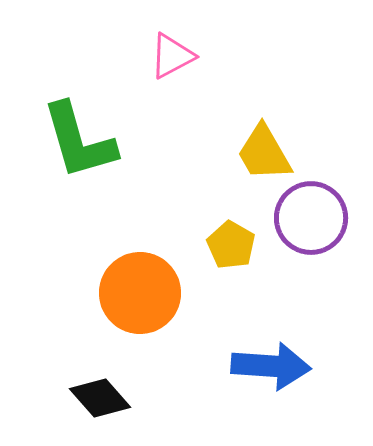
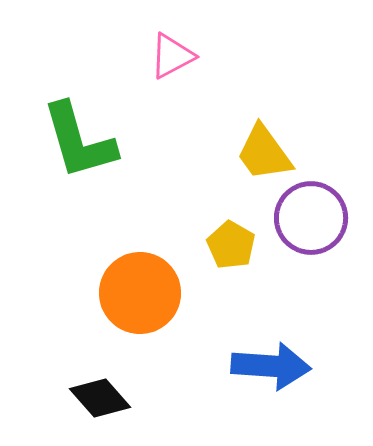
yellow trapezoid: rotated 6 degrees counterclockwise
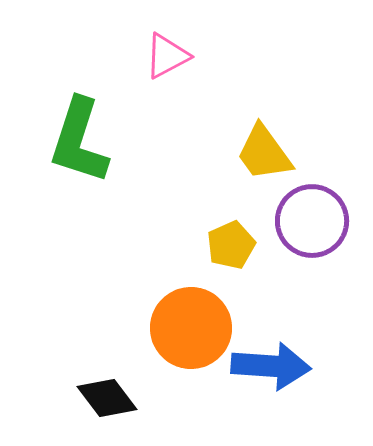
pink triangle: moved 5 px left
green L-shape: rotated 34 degrees clockwise
purple circle: moved 1 px right, 3 px down
yellow pentagon: rotated 18 degrees clockwise
orange circle: moved 51 px right, 35 px down
black diamond: moved 7 px right; rotated 4 degrees clockwise
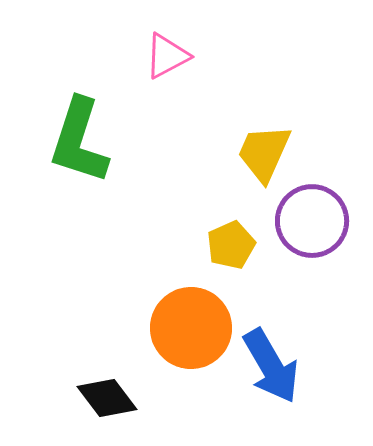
yellow trapezoid: rotated 60 degrees clockwise
blue arrow: rotated 56 degrees clockwise
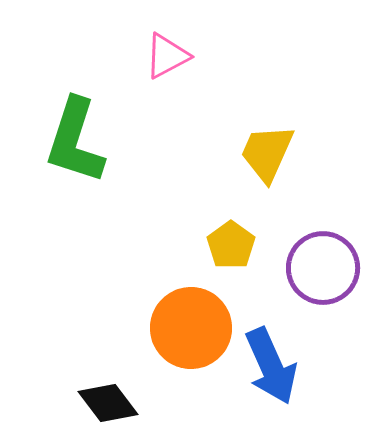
green L-shape: moved 4 px left
yellow trapezoid: moved 3 px right
purple circle: moved 11 px right, 47 px down
yellow pentagon: rotated 12 degrees counterclockwise
blue arrow: rotated 6 degrees clockwise
black diamond: moved 1 px right, 5 px down
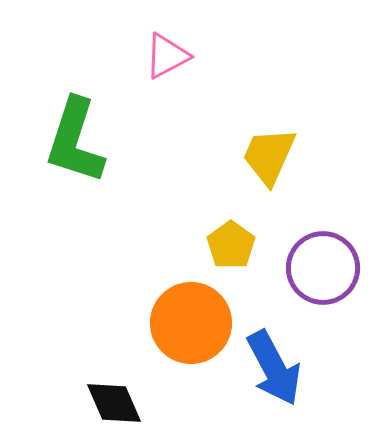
yellow trapezoid: moved 2 px right, 3 px down
orange circle: moved 5 px up
blue arrow: moved 3 px right, 2 px down; rotated 4 degrees counterclockwise
black diamond: moved 6 px right; rotated 14 degrees clockwise
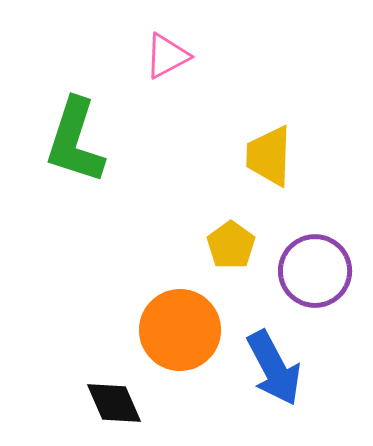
yellow trapezoid: rotated 22 degrees counterclockwise
purple circle: moved 8 px left, 3 px down
orange circle: moved 11 px left, 7 px down
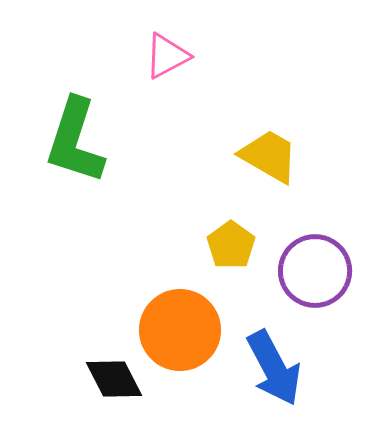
yellow trapezoid: rotated 118 degrees clockwise
black diamond: moved 24 px up; rotated 4 degrees counterclockwise
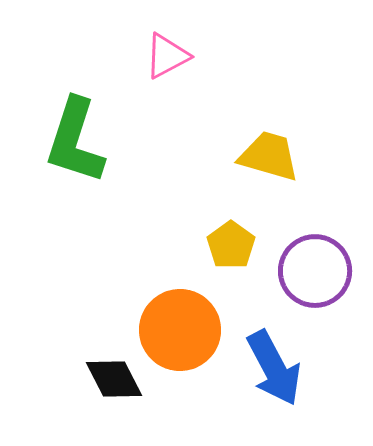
yellow trapezoid: rotated 14 degrees counterclockwise
